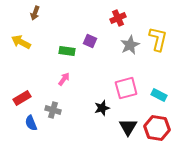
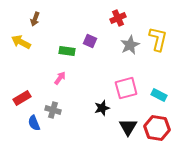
brown arrow: moved 6 px down
pink arrow: moved 4 px left, 1 px up
blue semicircle: moved 3 px right
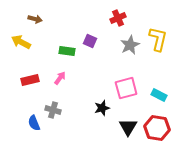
brown arrow: rotated 96 degrees counterclockwise
red rectangle: moved 8 px right, 18 px up; rotated 18 degrees clockwise
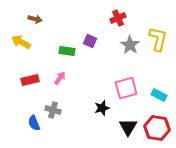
gray star: rotated 12 degrees counterclockwise
